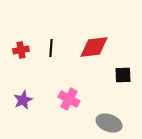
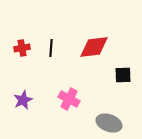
red cross: moved 1 px right, 2 px up
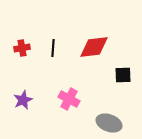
black line: moved 2 px right
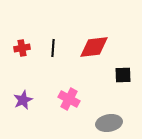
gray ellipse: rotated 30 degrees counterclockwise
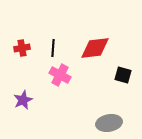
red diamond: moved 1 px right, 1 px down
black square: rotated 18 degrees clockwise
pink cross: moved 9 px left, 24 px up
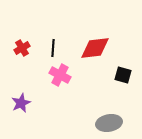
red cross: rotated 21 degrees counterclockwise
purple star: moved 2 px left, 3 px down
